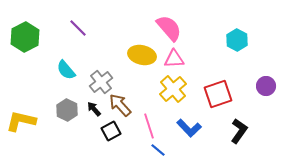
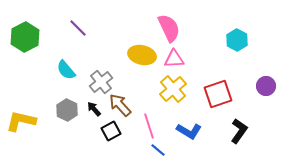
pink semicircle: rotated 16 degrees clockwise
blue L-shape: moved 3 px down; rotated 15 degrees counterclockwise
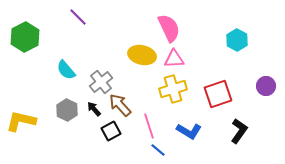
purple line: moved 11 px up
yellow cross: rotated 24 degrees clockwise
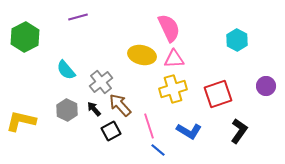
purple line: rotated 60 degrees counterclockwise
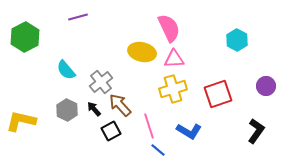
yellow ellipse: moved 3 px up
black L-shape: moved 17 px right
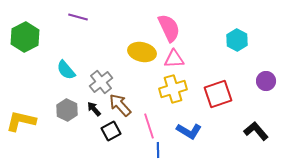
purple line: rotated 30 degrees clockwise
purple circle: moved 5 px up
black L-shape: rotated 75 degrees counterclockwise
blue line: rotated 49 degrees clockwise
